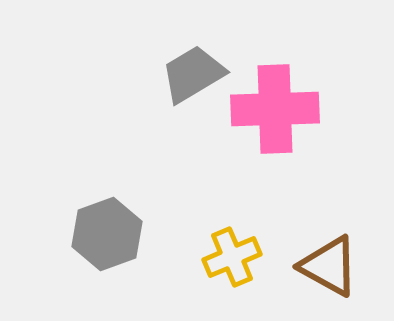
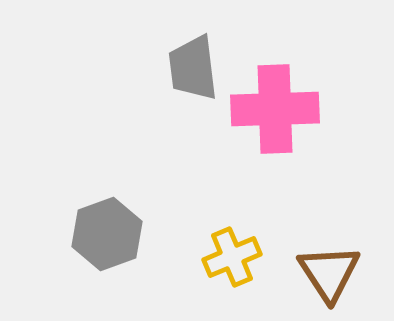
gray trapezoid: moved 6 px up; rotated 66 degrees counterclockwise
brown triangle: moved 7 px down; rotated 28 degrees clockwise
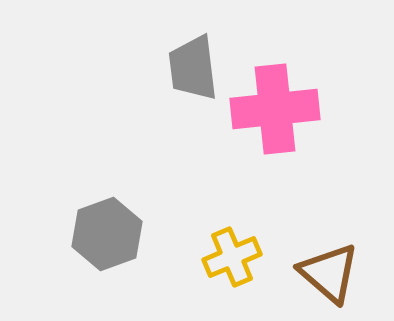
pink cross: rotated 4 degrees counterclockwise
brown triangle: rotated 16 degrees counterclockwise
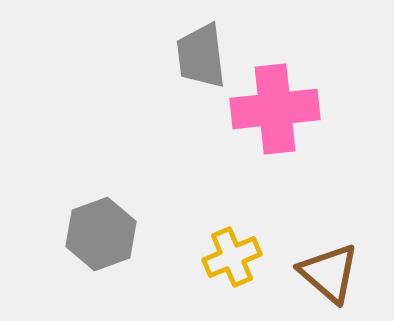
gray trapezoid: moved 8 px right, 12 px up
gray hexagon: moved 6 px left
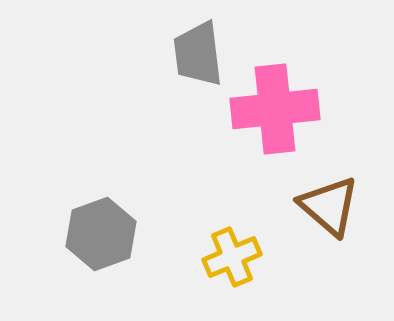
gray trapezoid: moved 3 px left, 2 px up
brown triangle: moved 67 px up
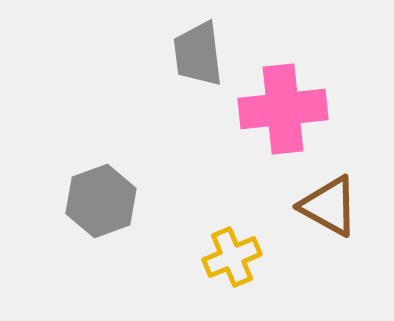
pink cross: moved 8 px right
brown triangle: rotated 12 degrees counterclockwise
gray hexagon: moved 33 px up
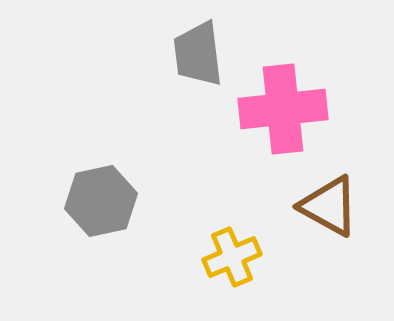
gray hexagon: rotated 8 degrees clockwise
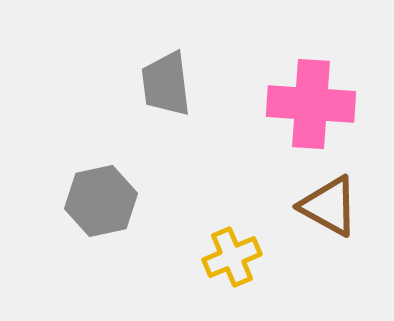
gray trapezoid: moved 32 px left, 30 px down
pink cross: moved 28 px right, 5 px up; rotated 10 degrees clockwise
